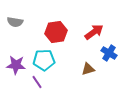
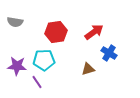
purple star: moved 1 px right, 1 px down
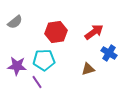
gray semicircle: rotated 49 degrees counterclockwise
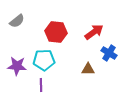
gray semicircle: moved 2 px right, 1 px up
red hexagon: rotated 15 degrees clockwise
brown triangle: rotated 16 degrees clockwise
purple line: moved 4 px right, 3 px down; rotated 32 degrees clockwise
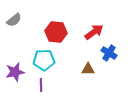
gray semicircle: moved 3 px left, 1 px up
purple star: moved 2 px left, 6 px down; rotated 18 degrees counterclockwise
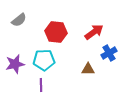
gray semicircle: moved 5 px right
blue cross: rotated 28 degrees clockwise
purple star: moved 8 px up
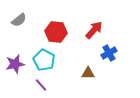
red arrow: moved 2 px up; rotated 12 degrees counterclockwise
cyan pentagon: rotated 30 degrees clockwise
brown triangle: moved 4 px down
purple line: rotated 40 degrees counterclockwise
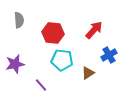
gray semicircle: rotated 56 degrees counterclockwise
red hexagon: moved 3 px left, 1 px down
blue cross: moved 2 px down
cyan pentagon: moved 18 px right; rotated 20 degrees counterclockwise
brown triangle: rotated 32 degrees counterclockwise
